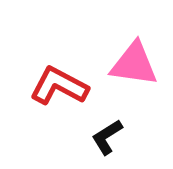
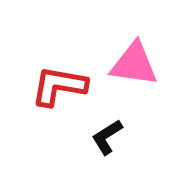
red L-shape: rotated 18 degrees counterclockwise
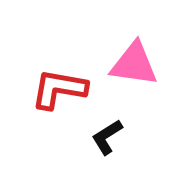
red L-shape: moved 3 px down
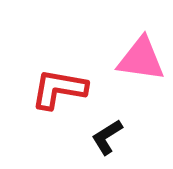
pink triangle: moved 7 px right, 5 px up
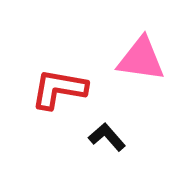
black L-shape: rotated 81 degrees clockwise
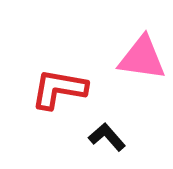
pink triangle: moved 1 px right, 1 px up
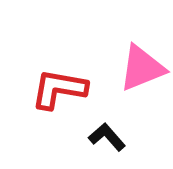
pink triangle: moved 10 px down; rotated 30 degrees counterclockwise
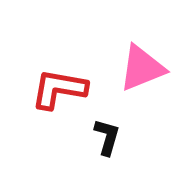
black L-shape: rotated 57 degrees clockwise
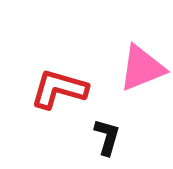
red L-shape: rotated 6 degrees clockwise
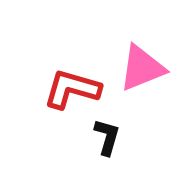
red L-shape: moved 13 px right
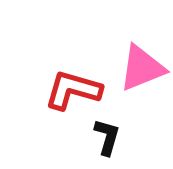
red L-shape: moved 1 px right, 1 px down
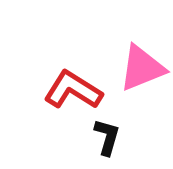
red L-shape: rotated 16 degrees clockwise
